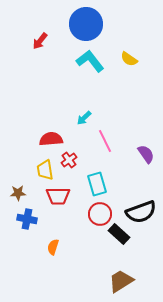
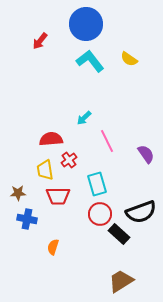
pink line: moved 2 px right
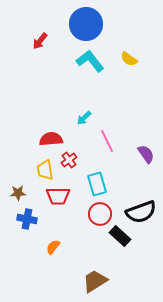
black rectangle: moved 1 px right, 2 px down
orange semicircle: rotated 21 degrees clockwise
brown trapezoid: moved 26 px left
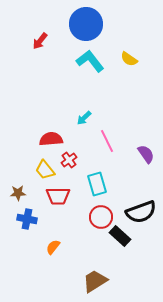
yellow trapezoid: rotated 30 degrees counterclockwise
red circle: moved 1 px right, 3 px down
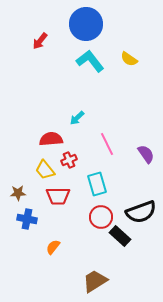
cyan arrow: moved 7 px left
pink line: moved 3 px down
red cross: rotated 14 degrees clockwise
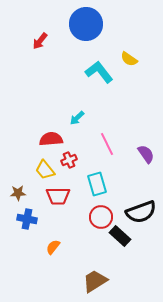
cyan L-shape: moved 9 px right, 11 px down
